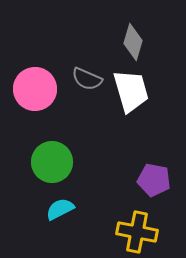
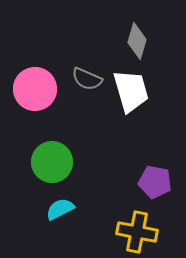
gray diamond: moved 4 px right, 1 px up
purple pentagon: moved 1 px right, 2 px down
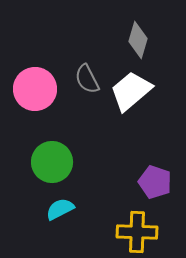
gray diamond: moved 1 px right, 1 px up
gray semicircle: rotated 40 degrees clockwise
white trapezoid: rotated 114 degrees counterclockwise
purple pentagon: rotated 8 degrees clockwise
yellow cross: rotated 9 degrees counterclockwise
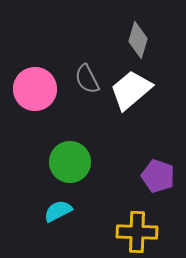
white trapezoid: moved 1 px up
green circle: moved 18 px right
purple pentagon: moved 3 px right, 6 px up
cyan semicircle: moved 2 px left, 2 px down
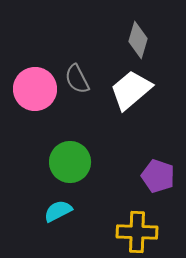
gray semicircle: moved 10 px left
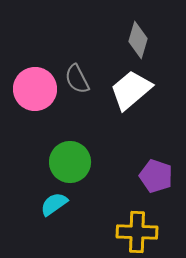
purple pentagon: moved 2 px left
cyan semicircle: moved 4 px left, 7 px up; rotated 8 degrees counterclockwise
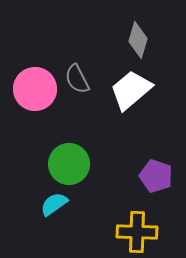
green circle: moved 1 px left, 2 px down
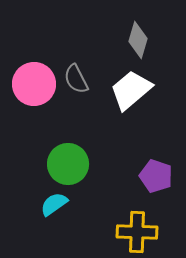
gray semicircle: moved 1 px left
pink circle: moved 1 px left, 5 px up
green circle: moved 1 px left
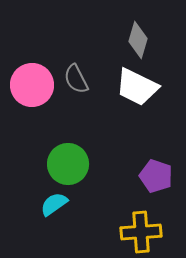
pink circle: moved 2 px left, 1 px down
white trapezoid: moved 6 px right, 3 px up; rotated 114 degrees counterclockwise
yellow cross: moved 4 px right; rotated 6 degrees counterclockwise
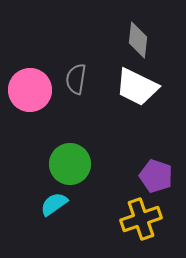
gray diamond: rotated 9 degrees counterclockwise
gray semicircle: rotated 36 degrees clockwise
pink circle: moved 2 px left, 5 px down
green circle: moved 2 px right
yellow cross: moved 13 px up; rotated 15 degrees counterclockwise
